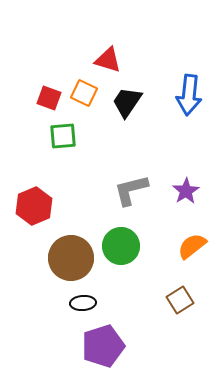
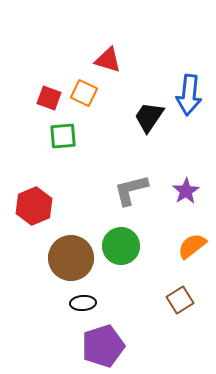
black trapezoid: moved 22 px right, 15 px down
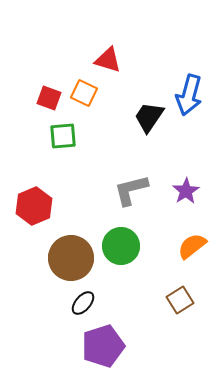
blue arrow: rotated 9 degrees clockwise
black ellipse: rotated 45 degrees counterclockwise
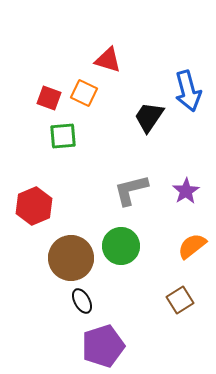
blue arrow: moved 1 px left, 4 px up; rotated 30 degrees counterclockwise
black ellipse: moved 1 px left, 2 px up; rotated 70 degrees counterclockwise
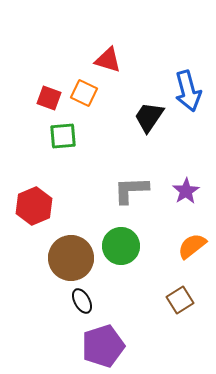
gray L-shape: rotated 12 degrees clockwise
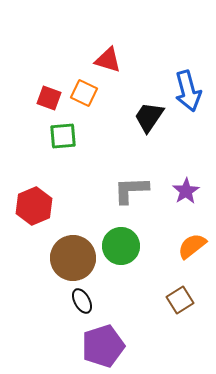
brown circle: moved 2 px right
